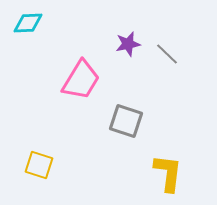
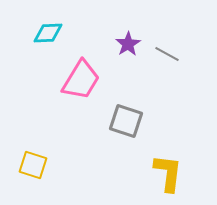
cyan diamond: moved 20 px right, 10 px down
purple star: rotated 20 degrees counterclockwise
gray line: rotated 15 degrees counterclockwise
yellow square: moved 6 px left
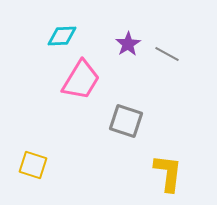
cyan diamond: moved 14 px right, 3 px down
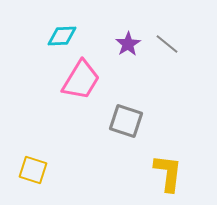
gray line: moved 10 px up; rotated 10 degrees clockwise
yellow square: moved 5 px down
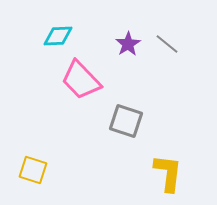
cyan diamond: moved 4 px left
pink trapezoid: rotated 105 degrees clockwise
